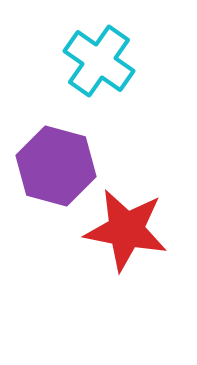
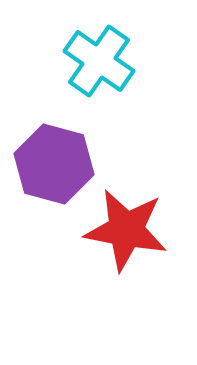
purple hexagon: moved 2 px left, 2 px up
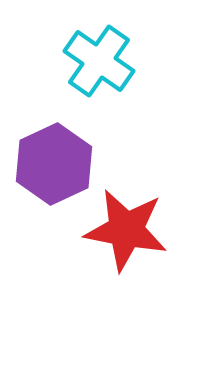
purple hexagon: rotated 20 degrees clockwise
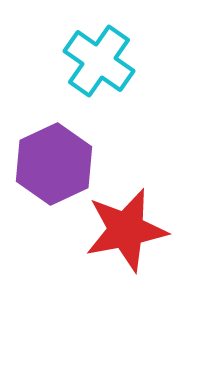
red star: rotated 22 degrees counterclockwise
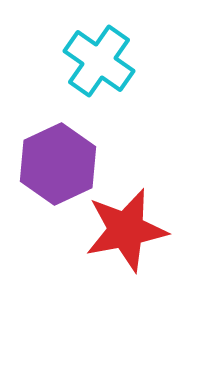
purple hexagon: moved 4 px right
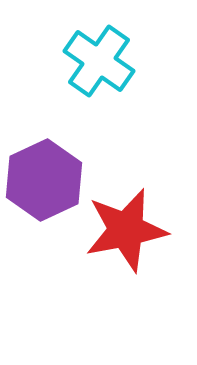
purple hexagon: moved 14 px left, 16 px down
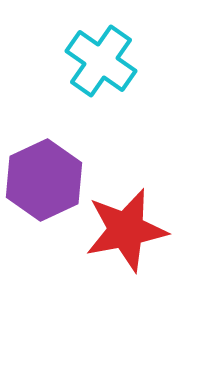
cyan cross: moved 2 px right
